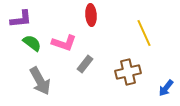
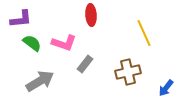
gray arrow: rotated 92 degrees counterclockwise
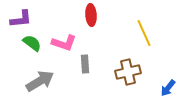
gray rectangle: rotated 42 degrees counterclockwise
blue arrow: moved 2 px right
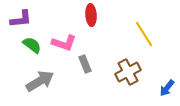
yellow line: moved 1 px down; rotated 8 degrees counterclockwise
green semicircle: moved 2 px down
gray rectangle: rotated 18 degrees counterclockwise
brown cross: rotated 15 degrees counterclockwise
blue arrow: moved 1 px left
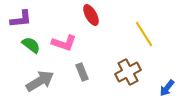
red ellipse: rotated 25 degrees counterclockwise
green semicircle: moved 1 px left
gray rectangle: moved 3 px left, 8 px down
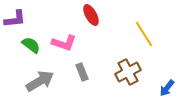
purple L-shape: moved 6 px left
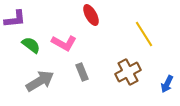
pink L-shape: rotated 10 degrees clockwise
blue arrow: moved 4 px up; rotated 12 degrees counterclockwise
